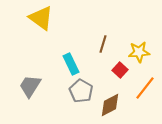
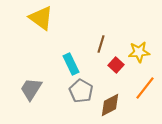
brown line: moved 2 px left
red square: moved 4 px left, 5 px up
gray trapezoid: moved 1 px right, 3 px down
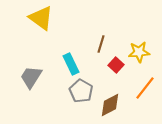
gray trapezoid: moved 12 px up
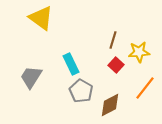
brown line: moved 12 px right, 4 px up
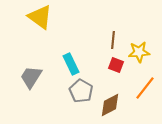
yellow triangle: moved 1 px left, 1 px up
brown line: rotated 12 degrees counterclockwise
red square: rotated 21 degrees counterclockwise
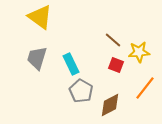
brown line: rotated 54 degrees counterclockwise
gray trapezoid: moved 6 px right, 19 px up; rotated 15 degrees counterclockwise
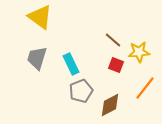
gray pentagon: rotated 20 degrees clockwise
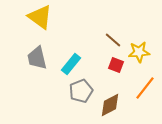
gray trapezoid: rotated 30 degrees counterclockwise
cyan rectangle: rotated 65 degrees clockwise
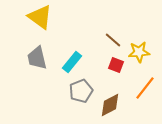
cyan rectangle: moved 1 px right, 2 px up
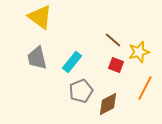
yellow star: rotated 10 degrees counterclockwise
orange line: rotated 10 degrees counterclockwise
brown diamond: moved 2 px left, 1 px up
